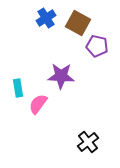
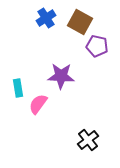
brown square: moved 2 px right, 1 px up
black cross: moved 2 px up
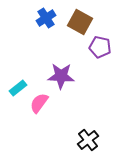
purple pentagon: moved 3 px right, 1 px down
cyan rectangle: rotated 60 degrees clockwise
pink semicircle: moved 1 px right, 1 px up
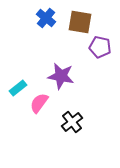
blue cross: rotated 18 degrees counterclockwise
brown square: rotated 20 degrees counterclockwise
purple star: rotated 8 degrees clockwise
black cross: moved 16 px left, 18 px up
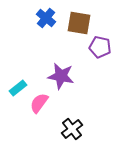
brown square: moved 1 px left, 1 px down
black cross: moved 7 px down
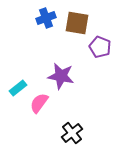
blue cross: rotated 30 degrees clockwise
brown square: moved 2 px left
purple pentagon: rotated 10 degrees clockwise
black cross: moved 4 px down
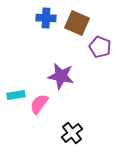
blue cross: rotated 24 degrees clockwise
brown square: rotated 15 degrees clockwise
cyan rectangle: moved 2 px left, 7 px down; rotated 30 degrees clockwise
pink semicircle: moved 1 px down
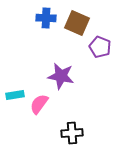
cyan rectangle: moved 1 px left
black cross: rotated 35 degrees clockwise
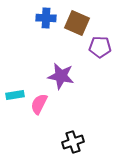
purple pentagon: rotated 20 degrees counterclockwise
pink semicircle: rotated 10 degrees counterclockwise
black cross: moved 1 px right, 9 px down; rotated 15 degrees counterclockwise
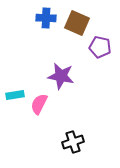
purple pentagon: rotated 10 degrees clockwise
